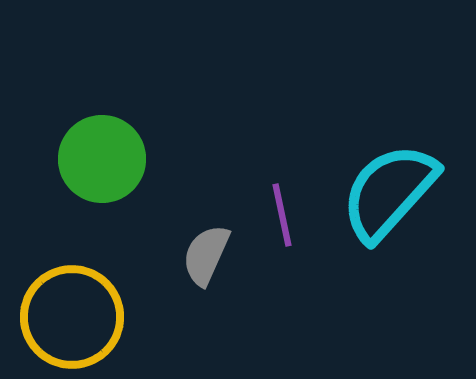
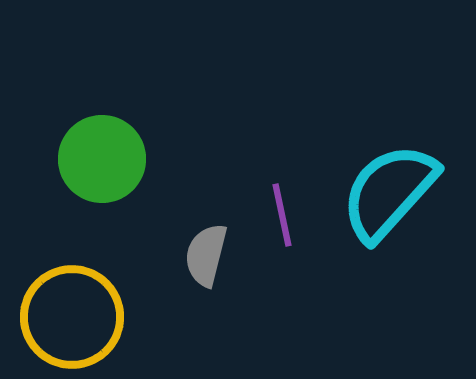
gray semicircle: rotated 10 degrees counterclockwise
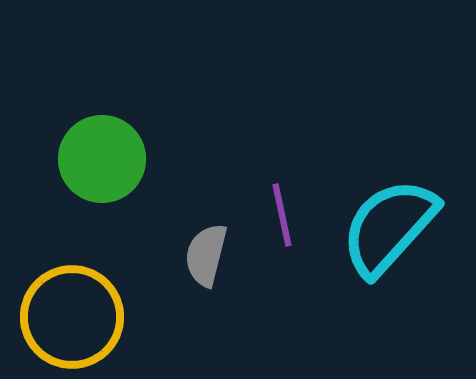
cyan semicircle: moved 35 px down
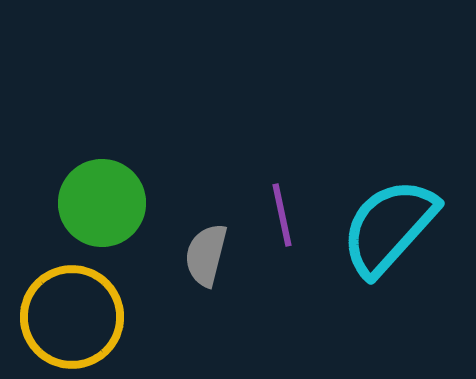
green circle: moved 44 px down
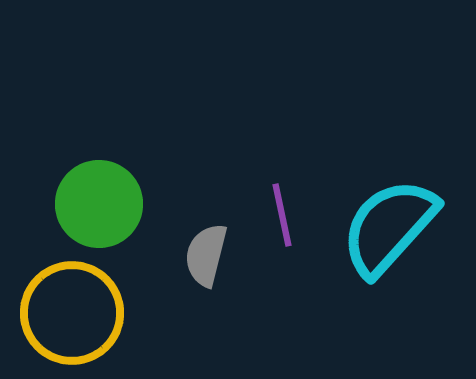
green circle: moved 3 px left, 1 px down
yellow circle: moved 4 px up
